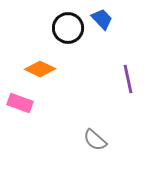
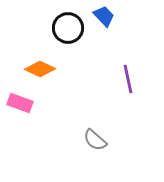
blue trapezoid: moved 2 px right, 3 px up
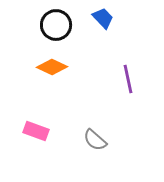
blue trapezoid: moved 1 px left, 2 px down
black circle: moved 12 px left, 3 px up
orange diamond: moved 12 px right, 2 px up
pink rectangle: moved 16 px right, 28 px down
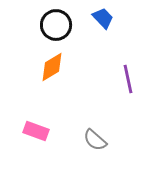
orange diamond: rotated 56 degrees counterclockwise
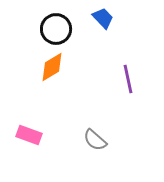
black circle: moved 4 px down
pink rectangle: moved 7 px left, 4 px down
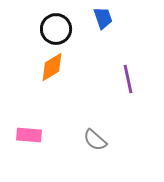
blue trapezoid: rotated 25 degrees clockwise
pink rectangle: rotated 15 degrees counterclockwise
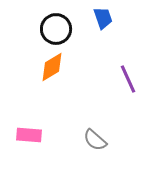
purple line: rotated 12 degrees counterclockwise
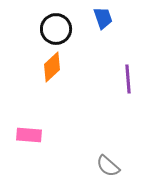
orange diamond: rotated 12 degrees counterclockwise
purple line: rotated 20 degrees clockwise
gray semicircle: moved 13 px right, 26 px down
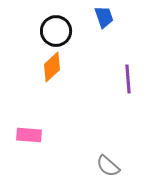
blue trapezoid: moved 1 px right, 1 px up
black circle: moved 2 px down
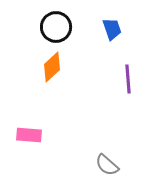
blue trapezoid: moved 8 px right, 12 px down
black circle: moved 4 px up
gray semicircle: moved 1 px left, 1 px up
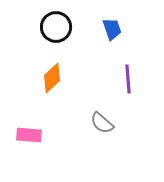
orange diamond: moved 11 px down
gray semicircle: moved 5 px left, 42 px up
